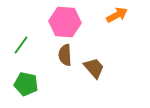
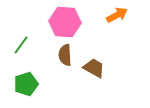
brown trapezoid: rotated 20 degrees counterclockwise
green pentagon: rotated 30 degrees counterclockwise
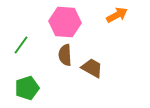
brown trapezoid: moved 2 px left
green pentagon: moved 1 px right, 4 px down
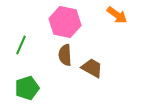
orange arrow: rotated 65 degrees clockwise
pink hexagon: rotated 8 degrees clockwise
green line: rotated 12 degrees counterclockwise
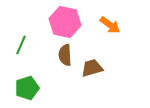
orange arrow: moved 7 px left, 10 px down
brown trapezoid: rotated 45 degrees counterclockwise
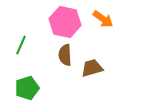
orange arrow: moved 7 px left, 6 px up
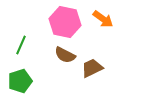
brown semicircle: rotated 60 degrees counterclockwise
brown trapezoid: rotated 10 degrees counterclockwise
green pentagon: moved 7 px left, 7 px up
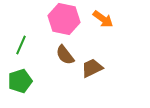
pink hexagon: moved 1 px left, 3 px up
brown semicircle: rotated 25 degrees clockwise
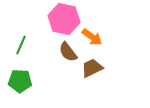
orange arrow: moved 11 px left, 18 px down
brown semicircle: moved 3 px right, 3 px up
green pentagon: rotated 20 degrees clockwise
